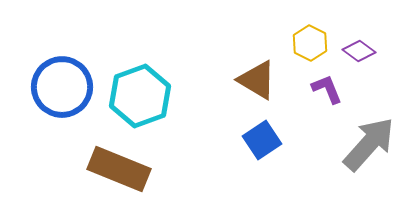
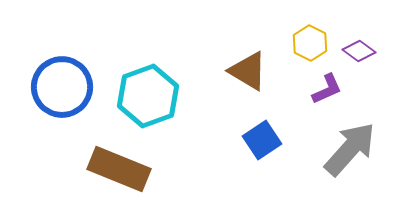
brown triangle: moved 9 px left, 9 px up
purple L-shape: rotated 88 degrees clockwise
cyan hexagon: moved 8 px right
gray arrow: moved 19 px left, 5 px down
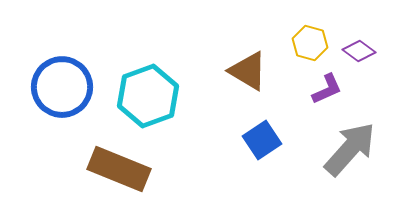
yellow hexagon: rotated 12 degrees counterclockwise
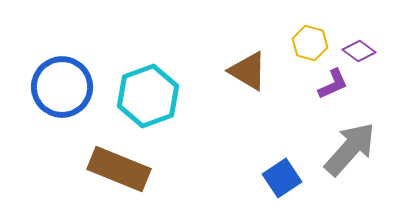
purple L-shape: moved 6 px right, 5 px up
blue square: moved 20 px right, 38 px down
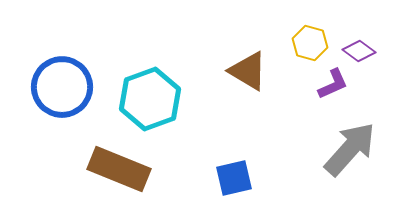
cyan hexagon: moved 2 px right, 3 px down
blue square: moved 48 px left; rotated 21 degrees clockwise
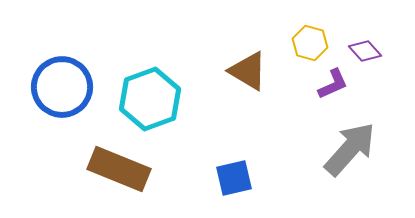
purple diamond: moved 6 px right; rotated 12 degrees clockwise
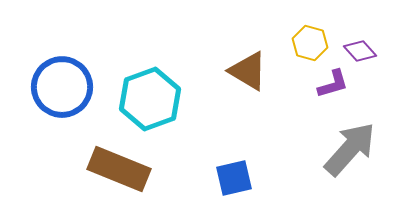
purple diamond: moved 5 px left
purple L-shape: rotated 8 degrees clockwise
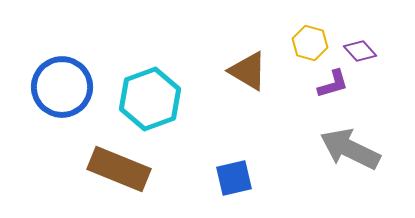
gray arrow: rotated 106 degrees counterclockwise
